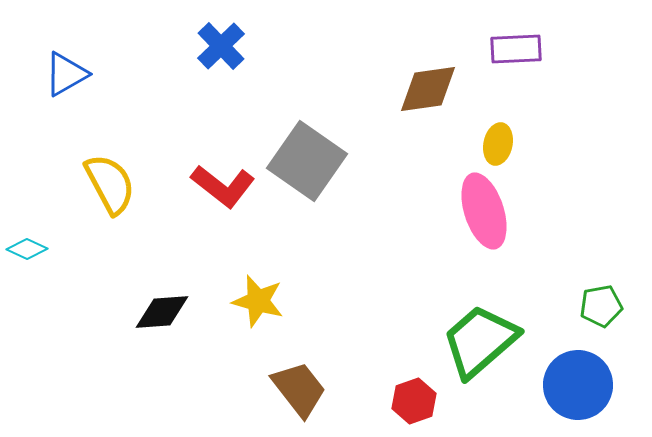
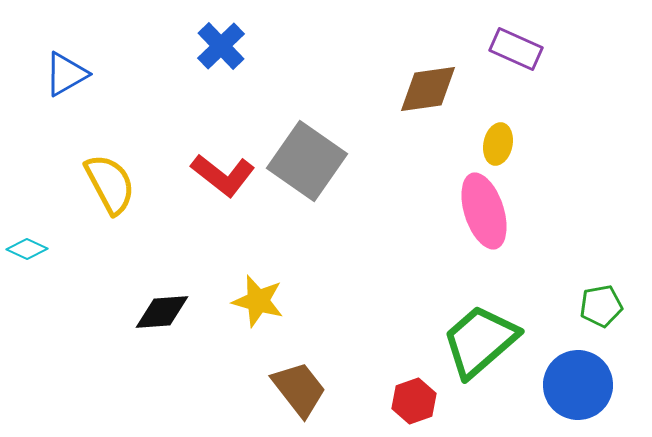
purple rectangle: rotated 27 degrees clockwise
red L-shape: moved 11 px up
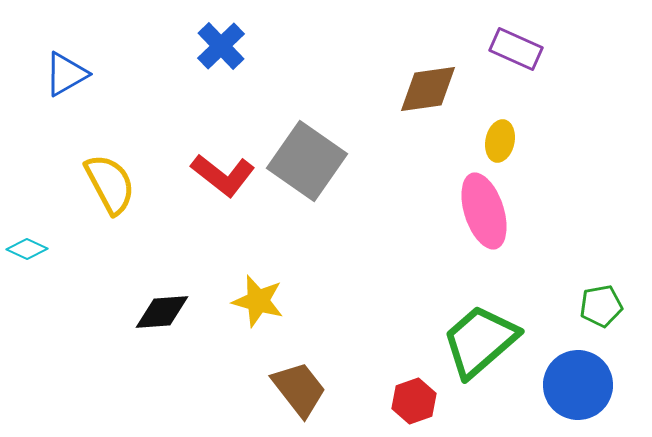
yellow ellipse: moved 2 px right, 3 px up
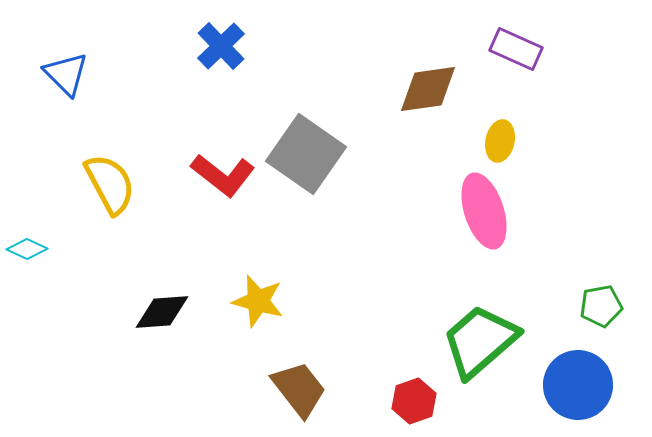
blue triangle: rotated 45 degrees counterclockwise
gray square: moved 1 px left, 7 px up
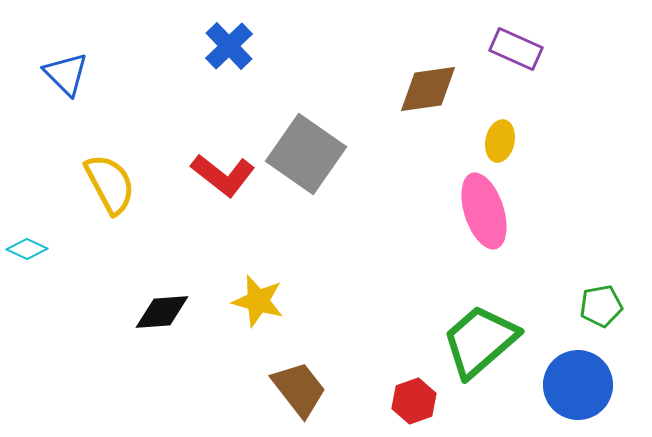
blue cross: moved 8 px right
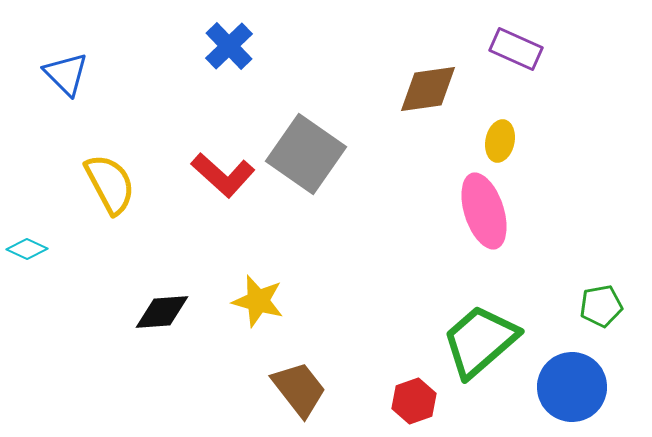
red L-shape: rotated 4 degrees clockwise
blue circle: moved 6 px left, 2 px down
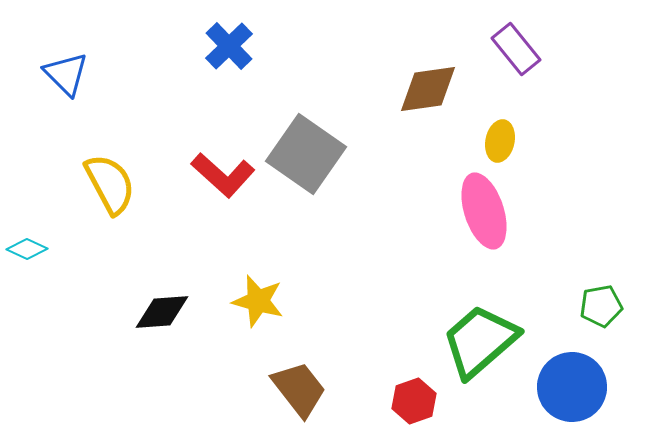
purple rectangle: rotated 27 degrees clockwise
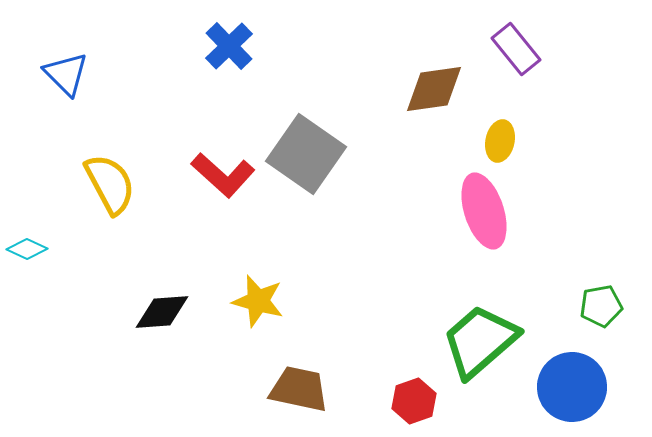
brown diamond: moved 6 px right
brown trapezoid: rotated 40 degrees counterclockwise
